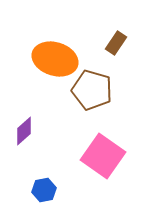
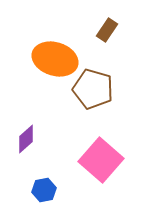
brown rectangle: moved 9 px left, 13 px up
brown pentagon: moved 1 px right, 1 px up
purple diamond: moved 2 px right, 8 px down
pink square: moved 2 px left, 4 px down; rotated 6 degrees clockwise
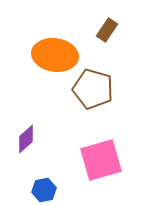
orange ellipse: moved 4 px up; rotated 9 degrees counterclockwise
pink square: rotated 33 degrees clockwise
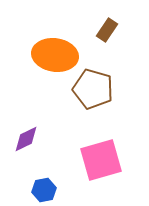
purple diamond: rotated 16 degrees clockwise
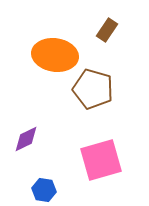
blue hexagon: rotated 20 degrees clockwise
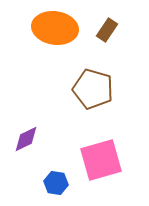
orange ellipse: moved 27 px up
blue hexagon: moved 12 px right, 7 px up
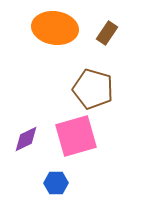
brown rectangle: moved 3 px down
pink square: moved 25 px left, 24 px up
blue hexagon: rotated 10 degrees counterclockwise
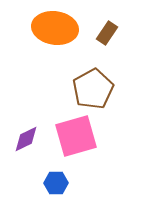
brown pentagon: rotated 27 degrees clockwise
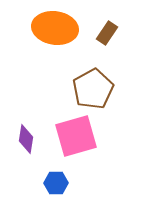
purple diamond: rotated 56 degrees counterclockwise
